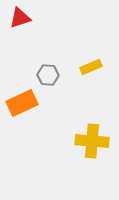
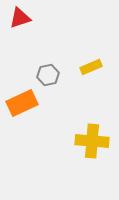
gray hexagon: rotated 15 degrees counterclockwise
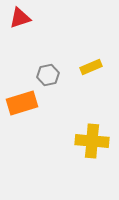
orange rectangle: rotated 8 degrees clockwise
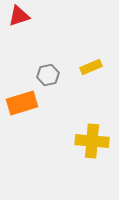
red triangle: moved 1 px left, 2 px up
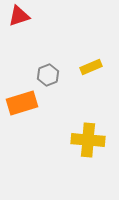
gray hexagon: rotated 10 degrees counterclockwise
yellow cross: moved 4 px left, 1 px up
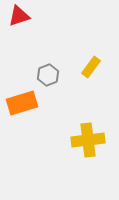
yellow rectangle: rotated 30 degrees counterclockwise
yellow cross: rotated 12 degrees counterclockwise
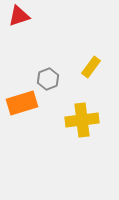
gray hexagon: moved 4 px down
yellow cross: moved 6 px left, 20 px up
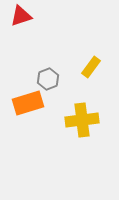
red triangle: moved 2 px right
orange rectangle: moved 6 px right
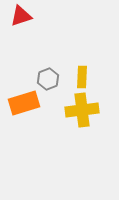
yellow rectangle: moved 9 px left, 10 px down; rotated 35 degrees counterclockwise
orange rectangle: moved 4 px left
yellow cross: moved 10 px up
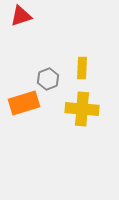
yellow rectangle: moved 9 px up
yellow cross: moved 1 px up; rotated 12 degrees clockwise
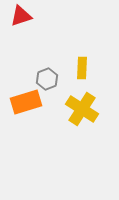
gray hexagon: moved 1 px left
orange rectangle: moved 2 px right, 1 px up
yellow cross: rotated 28 degrees clockwise
